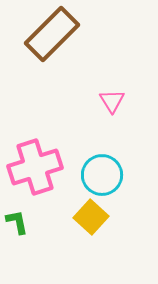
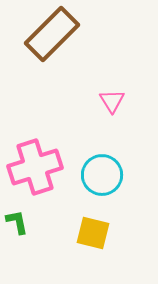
yellow square: moved 2 px right, 16 px down; rotated 28 degrees counterclockwise
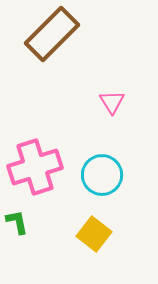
pink triangle: moved 1 px down
yellow square: moved 1 px right, 1 px down; rotated 24 degrees clockwise
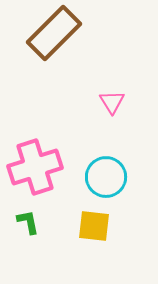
brown rectangle: moved 2 px right, 1 px up
cyan circle: moved 4 px right, 2 px down
green L-shape: moved 11 px right
yellow square: moved 8 px up; rotated 32 degrees counterclockwise
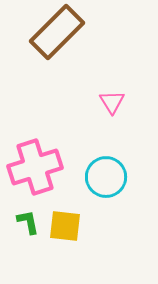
brown rectangle: moved 3 px right, 1 px up
yellow square: moved 29 px left
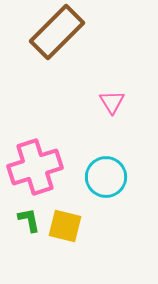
green L-shape: moved 1 px right, 2 px up
yellow square: rotated 8 degrees clockwise
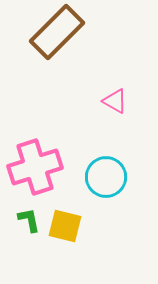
pink triangle: moved 3 px right, 1 px up; rotated 28 degrees counterclockwise
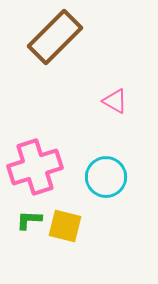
brown rectangle: moved 2 px left, 5 px down
green L-shape: rotated 76 degrees counterclockwise
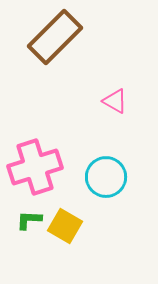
yellow square: rotated 16 degrees clockwise
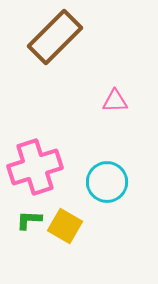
pink triangle: rotated 32 degrees counterclockwise
cyan circle: moved 1 px right, 5 px down
